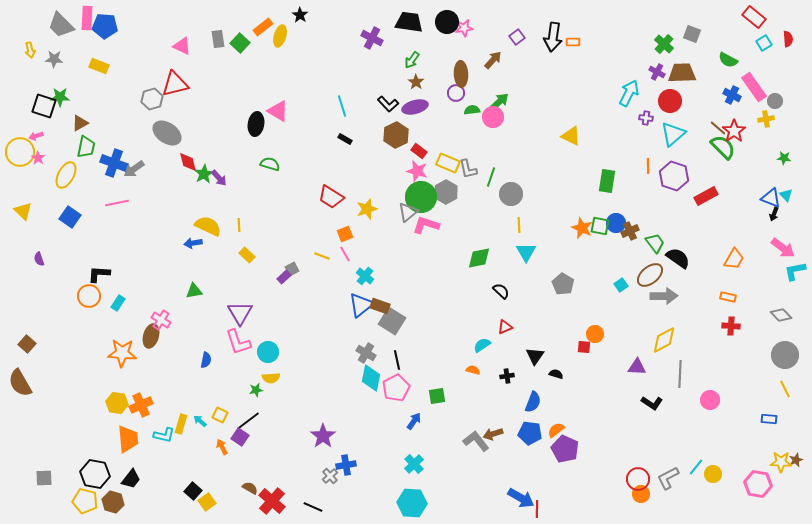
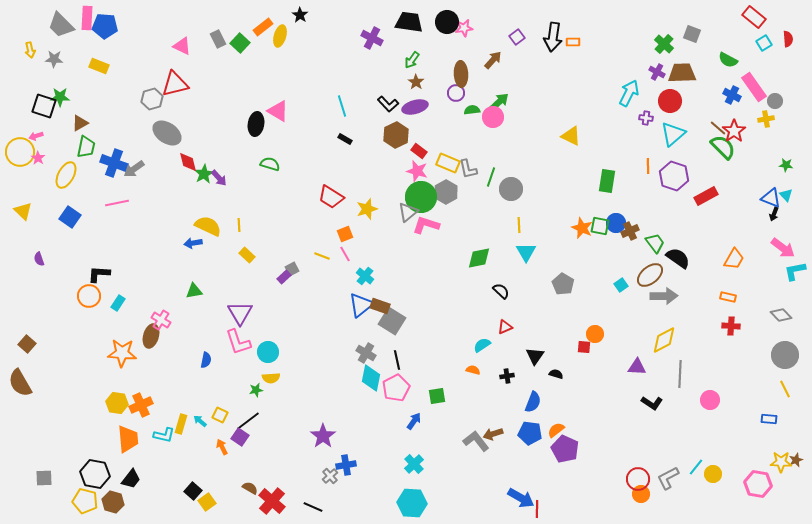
gray rectangle at (218, 39): rotated 18 degrees counterclockwise
green star at (784, 158): moved 2 px right, 7 px down
gray circle at (511, 194): moved 5 px up
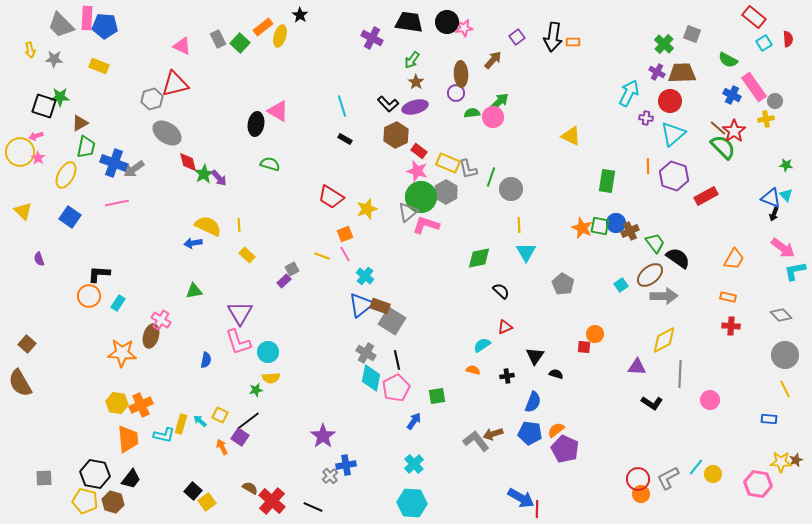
green semicircle at (472, 110): moved 3 px down
purple rectangle at (284, 277): moved 4 px down
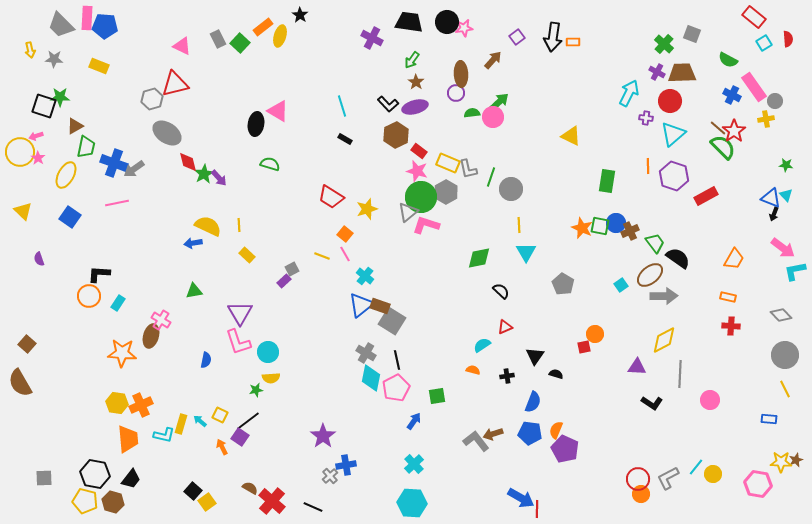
brown triangle at (80, 123): moved 5 px left, 3 px down
orange square at (345, 234): rotated 28 degrees counterclockwise
red square at (584, 347): rotated 16 degrees counterclockwise
orange semicircle at (556, 430): rotated 30 degrees counterclockwise
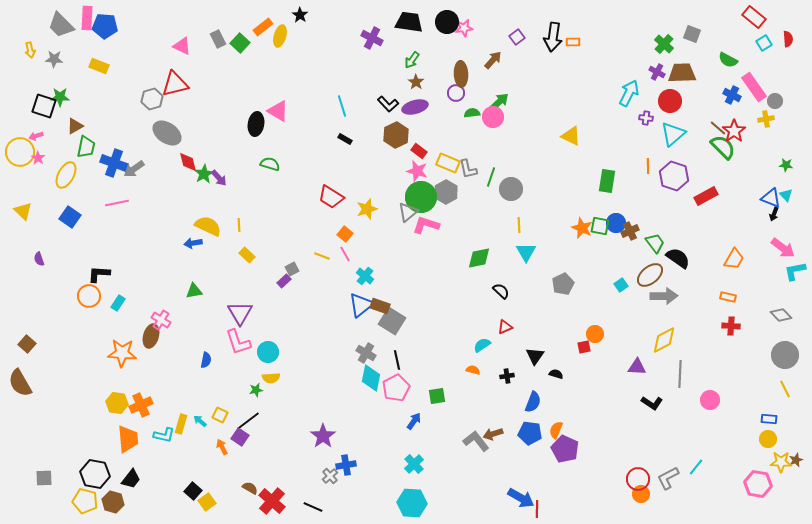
gray pentagon at (563, 284): rotated 15 degrees clockwise
yellow circle at (713, 474): moved 55 px right, 35 px up
